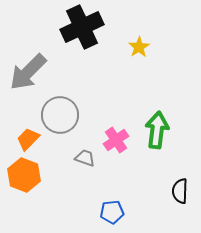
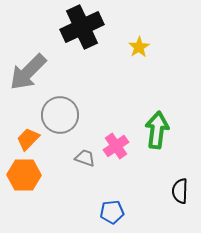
pink cross: moved 6 px down
orange hexagon: rotated 20 degrees counterclockwise
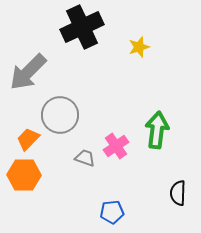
yellow star: rotated 15 degrees clockwise
black semicircle: moved 2 px left, 2 px down
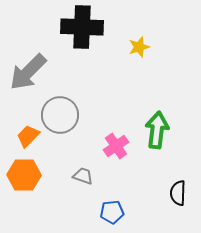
black cross: rotated 27 degrees clockwise
orange trapezoid: moved 3 px up
gray trapezoid: moved 2 px left, 18 px down
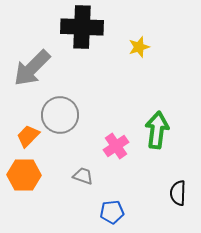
gray arrow: moved 4 px right, 4 px up
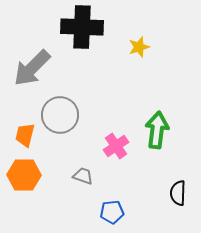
orange trapezoid: moved 3 px left, 1 px up; rotated 30 degrees counterclockwise
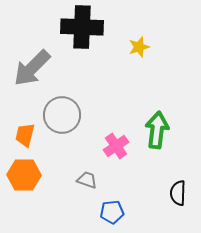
gray circle: moved 2 px right
gray trapezoid: moved 4 px right, 4 px down
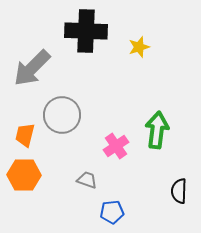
black cross: moved 4 px right, 4 px down
black semicircle: moved 1 px right, 2 px up
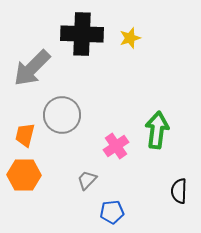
black cross: moved 4 px left, 3 px down
yellow star: moved 9 px left, 9 px up
gray trapezoid: rotated 65 degrees counterclockwise
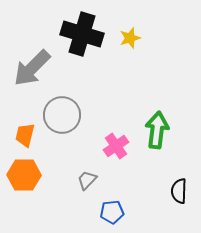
black cross: rotated 15 degrees clockwise
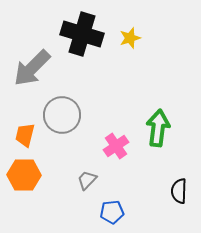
green arrow: moved 1 px right, 2 px up
